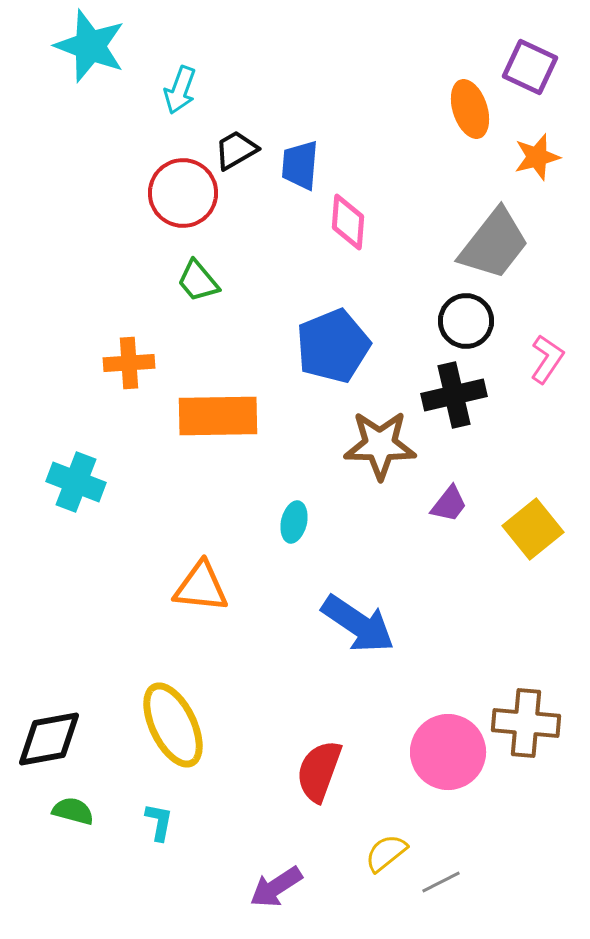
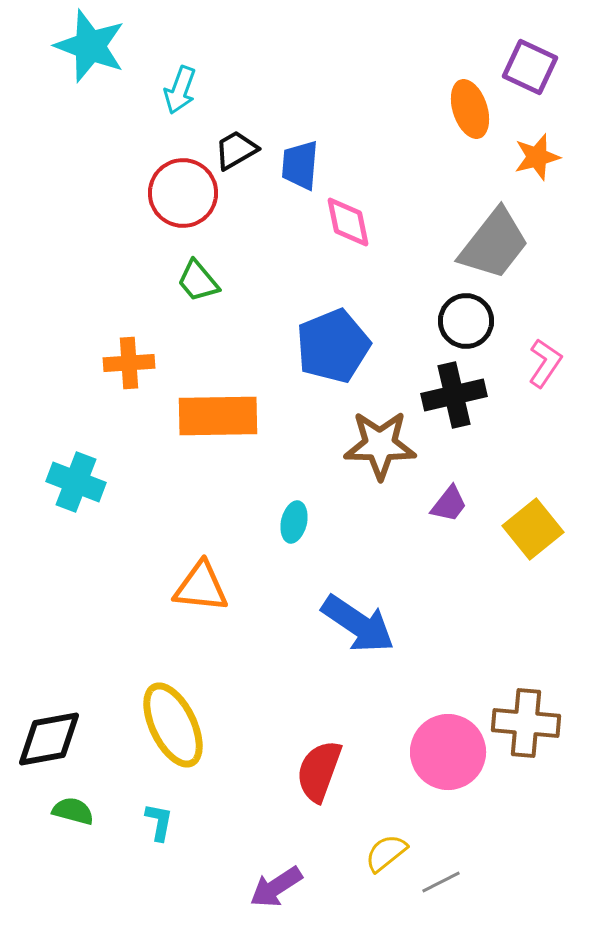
pink diamond: rotated 16 degrees counterclockwise
pink L-shape: moved 2 px left, 4 px down
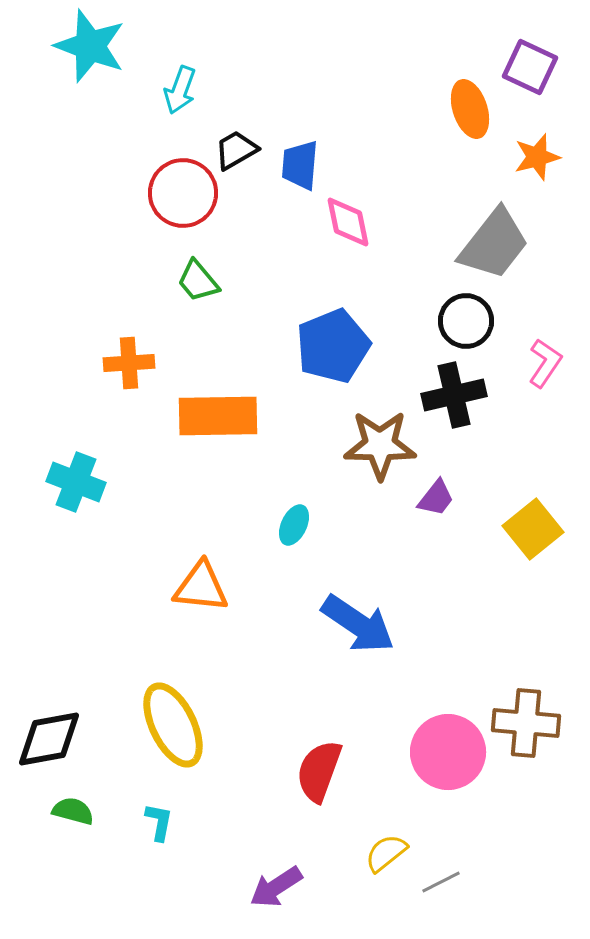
purple trapezoid: moved 13 px left, 6 px up
cyan ellipse: moved 3 px down; rotated 12 degrees clockwise
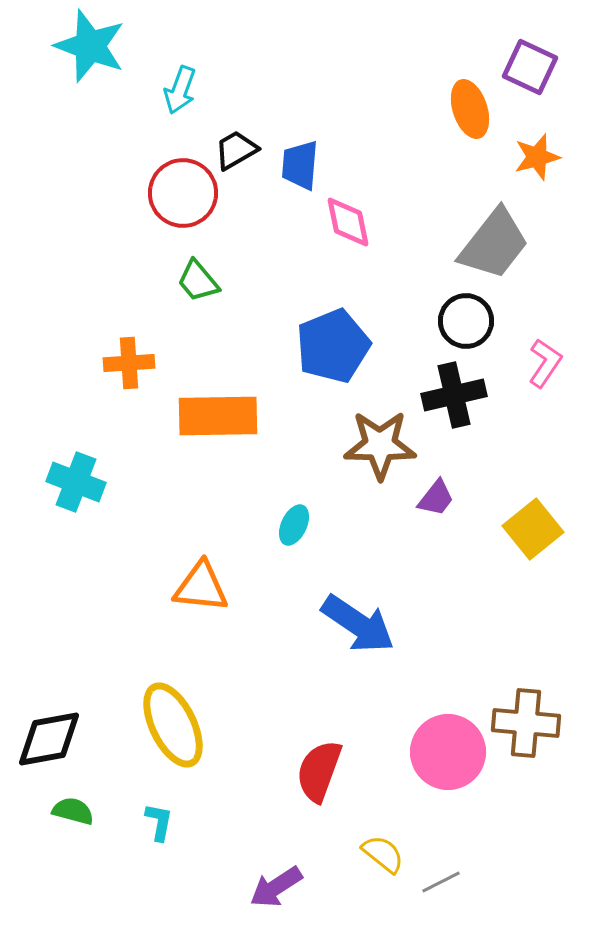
yellow semicircle: moved 3 px left, 1 px down; rotated 78 degrees clockwise
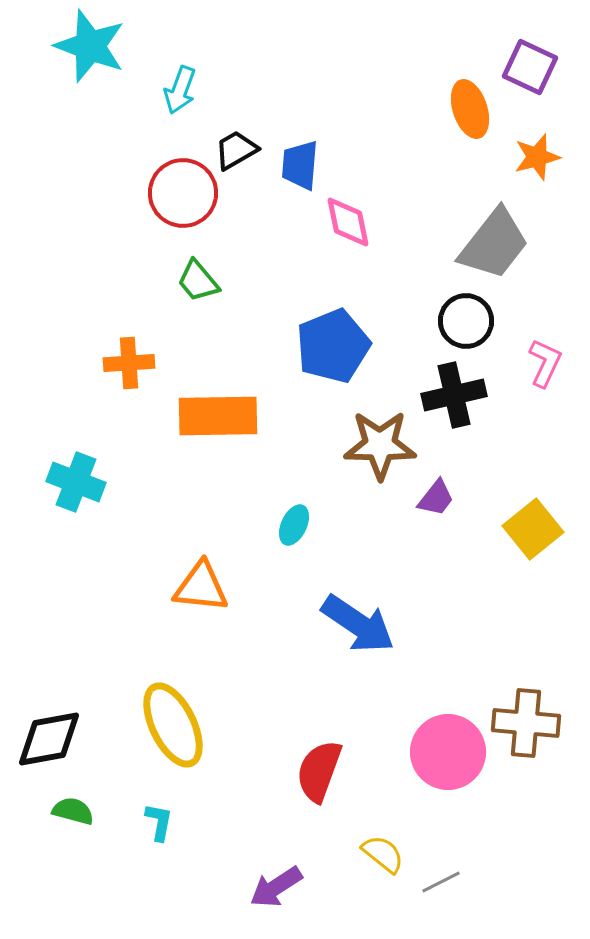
pink L-shape: rotated 9 degrees counterclockwise
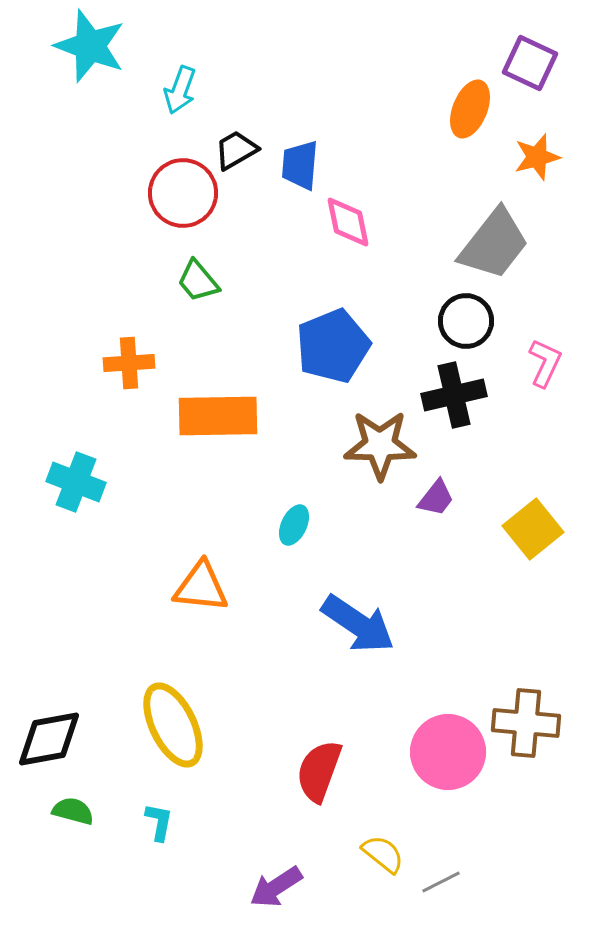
purple square: moved 4 px up
orange ellipse: rotated 40 degrees clockwise
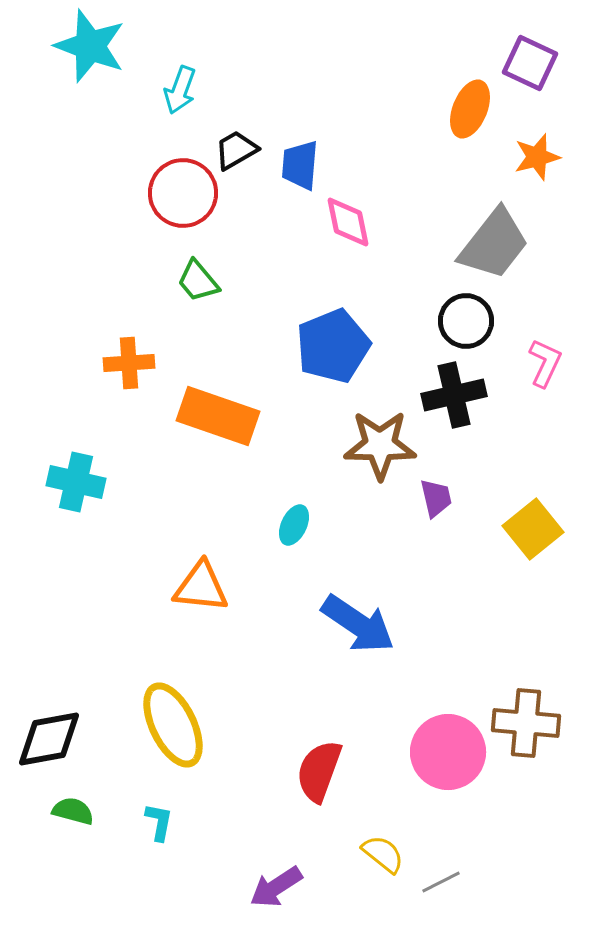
orange rectangle: rotated 20 degrees clockwise
cyan cross: rotated 8 degrees counterclockwise
purple trapezoid: rotated 51 degrees counterclockwise
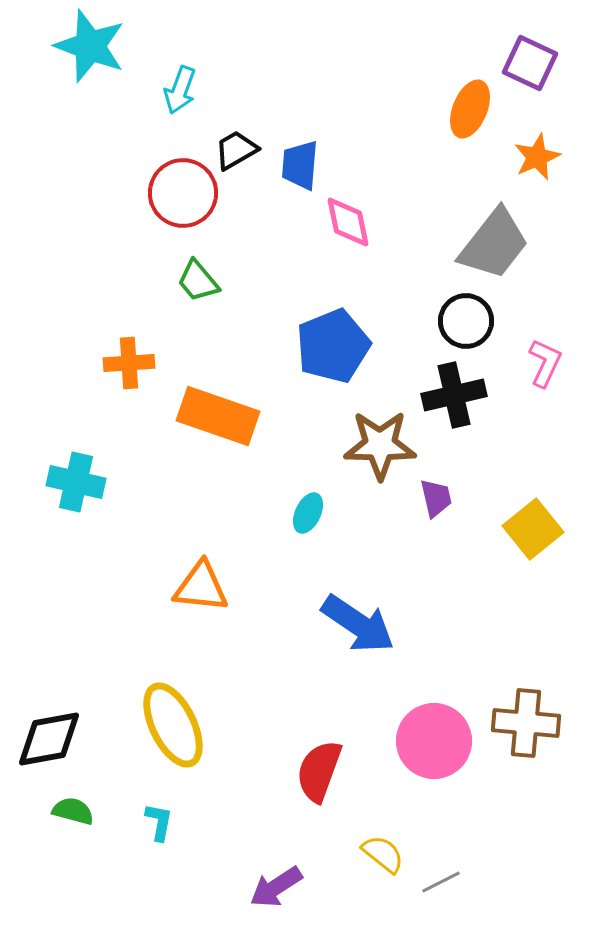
orange star: rotated 9 degrees counterclockwise
cyan ellipse: moved 14 px right, 12 px up
pink circle: moved 14 px left, 11 px up
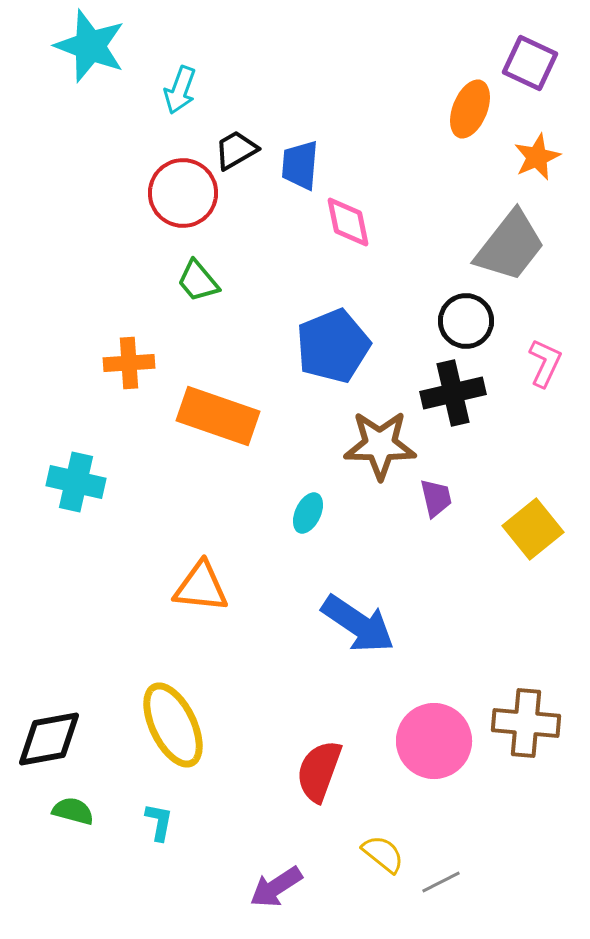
gray trapezoid: moved 16 px right, 2 px down
black cross: moved 1 px left, 2 px up
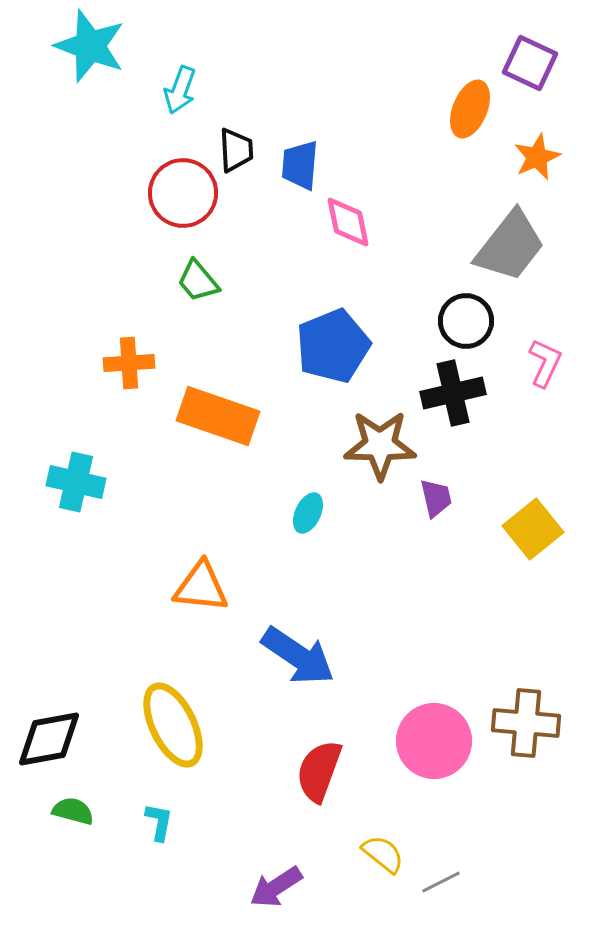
black trapezoid: rotated 117 degrees clockwise
blue arrow: moved 60 px left, 32 px down
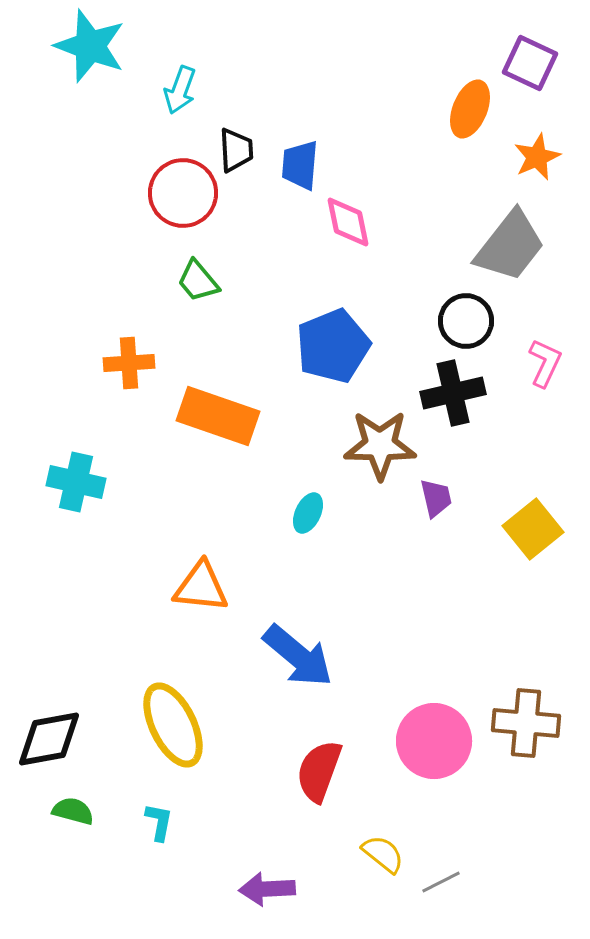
blue arrow: rotated 6 degrees clockwise
purple arrow: moved 9 px left, 2 px down; rotated 30 degrees clockwise
